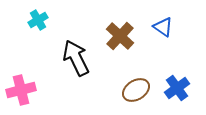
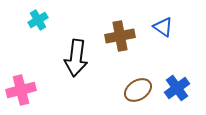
brown cross: rotated 36 degrees clockwise
black arrow: rotated 147 degrees counterclockwise
brown ellipse: moved 2 px right
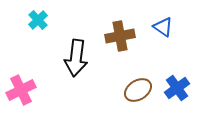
cyan cross: rotated 12 degrees counterclockwise
pink cross: rotated 12 degrees counterclockwise
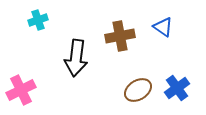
cyan cross: rotated 24 degrees clockwise
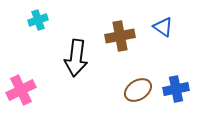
blue cross: moved 1 px left, 1 px down; rotated 25 degrees clockwise
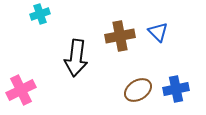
cyan cross: moved 2 px right, 6 px up
blue triangle: moved 5 px left, 5 px down; rotated 10 degrees clockwise
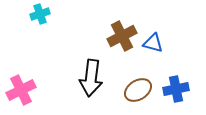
blue triangle: moved 5 px left, 11 px down; rotated 30 degrees counterclockwise
brown cross: moved 2 px right; rotated 16 degrees counterclockwise
black arrow: moved 15 px right, 20 px down
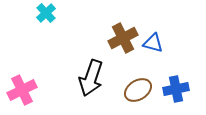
cyan cross: moved 6 px right, 1 px up; rotated 24 degrees counterclockwise
brown cross: moved 1 px right, 2 px down
black arrow: rotated 12 degrees clockwise
pink cross: moved 1 px right
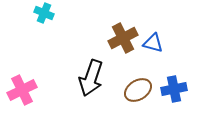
cyan cross: moved 2 px left; rotated 24 degrees counterclockwise
blue cross: moved 2 px left
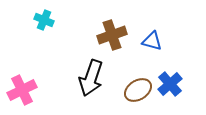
cyan cross: moved 7 px down
brown cross: moved 11 px left, 3 px up; rotated 8 degrees clockwise
blue triangle: moved 1 px left, 2 px up
blue cross: moved 4 px left, 5 px up; rotated 30 degrees counterclockwise
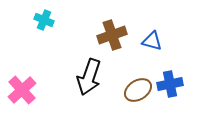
black arrow: moved 2 px left, 1 px up
blue cross: rotated 30 degrees clockwise
pink cross: rotated 16 degrees counterclockwise
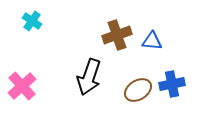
cyan cross: moved 12 px left, 1 px down; rotated 12 degrees clockwise
brown cross: moved 5 px right
blue triangle: rotated 10 degrees counterclockwise
blue cross: moved 2 px right
pink cross: moved 4 px up
